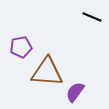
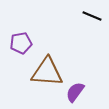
black line: moved 1 px up
purple pentagon: moved 4 px up
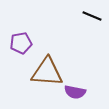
purple semicircle: rotated 115 degrees counterclockwise
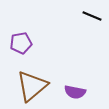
brown triangle: moved 15 px left, 14 px down; rotated 44 degrees counterclockwise
